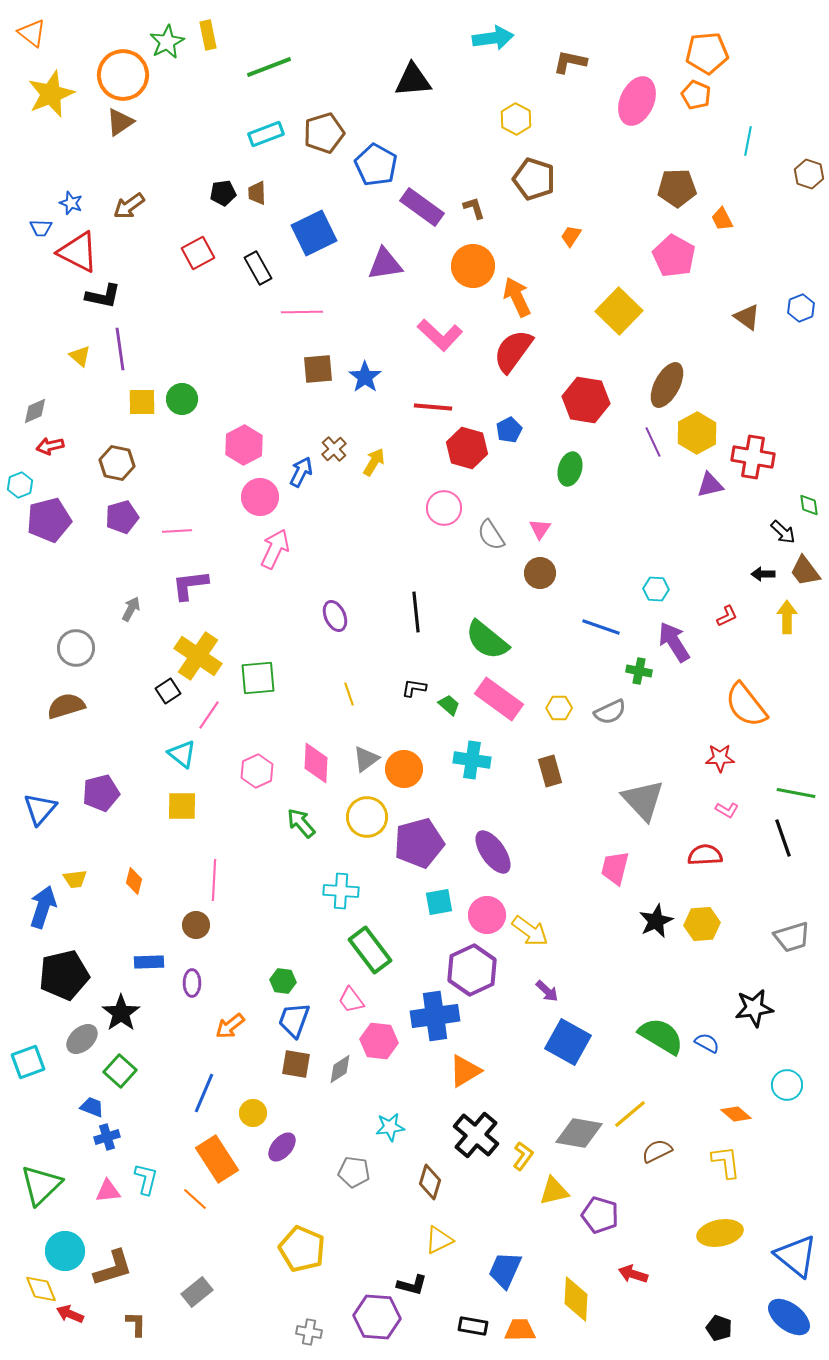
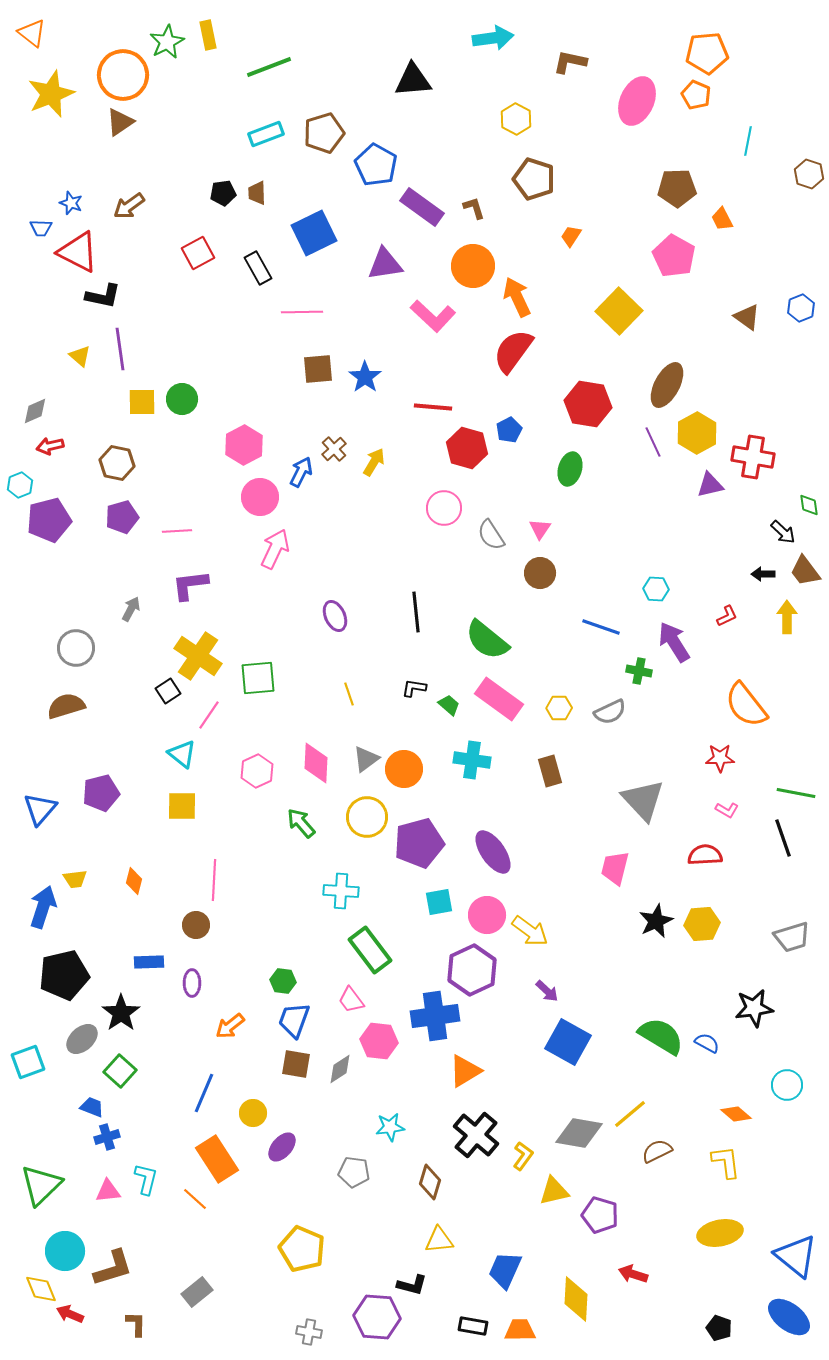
pink L-shape at (440, 335): moved 7 px left, 19 px up
red hexagon at (586, 400): moved 2 px right, 4 px down
yellow triangle at (439, 1240): rotated 20 degrees clockwise
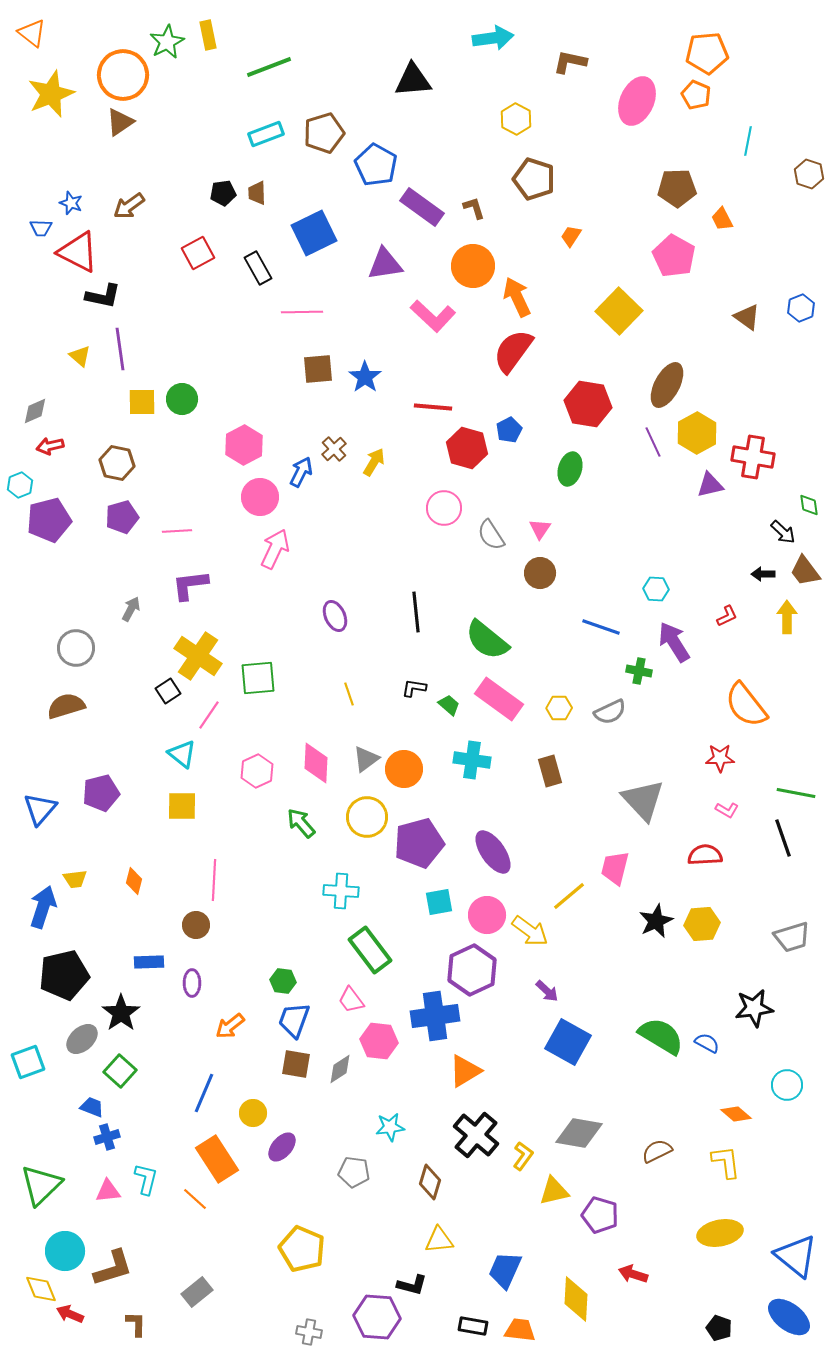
yellow line at (630, 1114): moved 61 px left, 218 px up
orange trapezoid at (520, 1330): rotated 8 degrees clockwise
